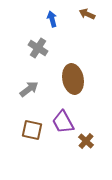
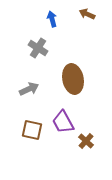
gray arrow: rotated 12 degrees clockwise
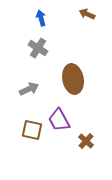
blue arrow: moved 11 px left, 1 px up
purple trapezoid: moved 4 px left, 2 px up
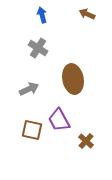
blue arrow: moved 1 px right, 3 px up
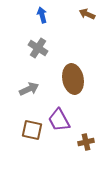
brown cross: moved 1 px down; rotated 35 degrees clockwise
